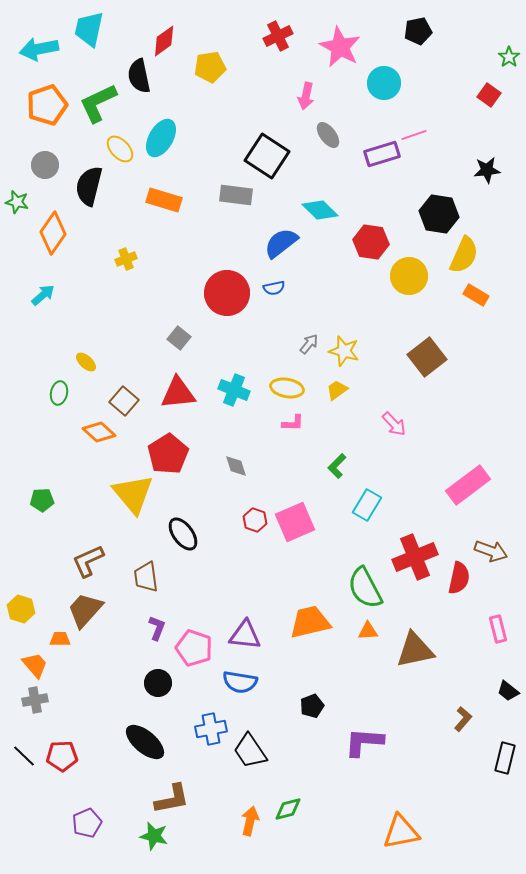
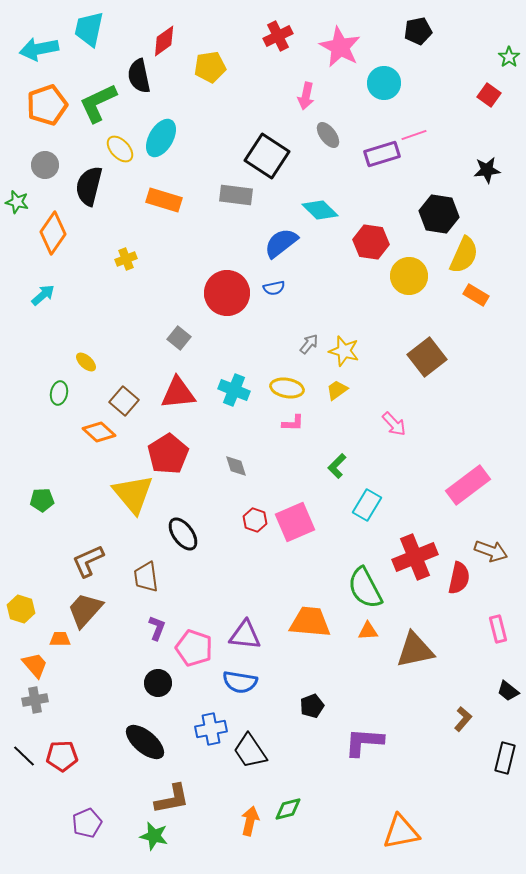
orange trapezoid at (310, 622): rotated 18 degrees clockwise
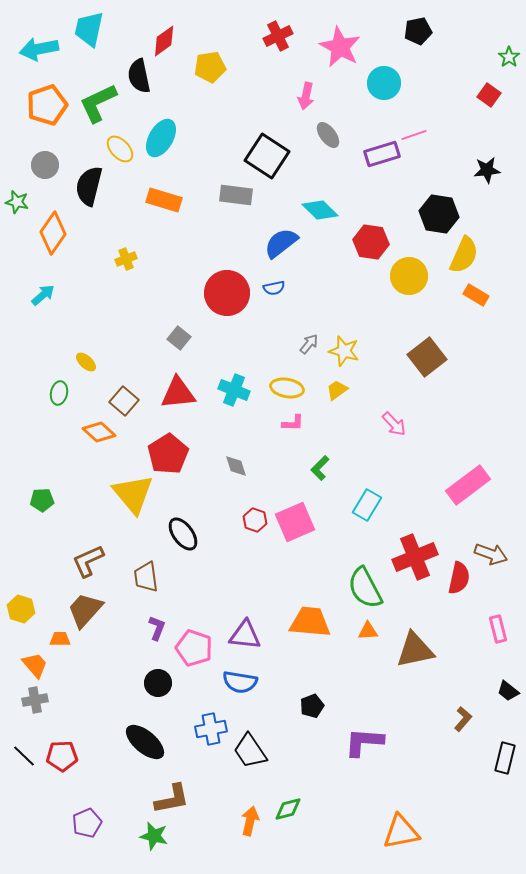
green L-shape at (337, 466): moved 17 px left, 2 px down
brown arrow at (491, 551): moved 3 px down
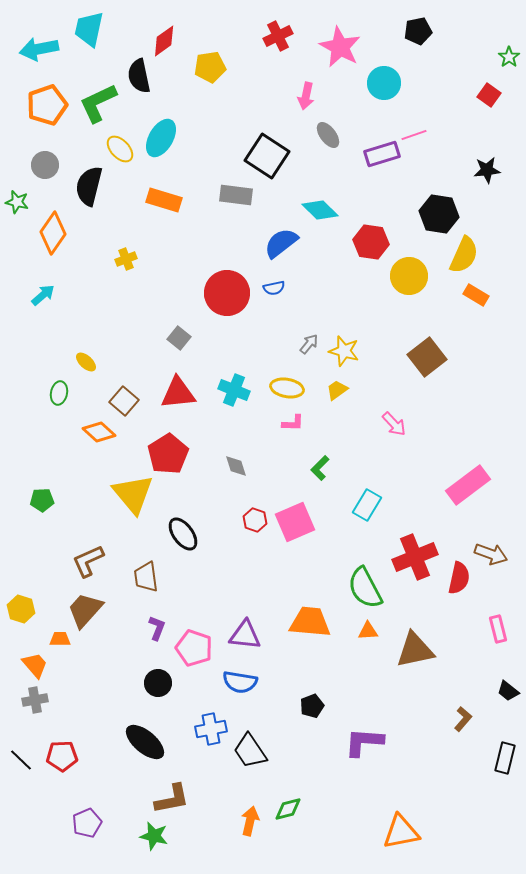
black line at (24, 756): moved 3 px left, 4 px down
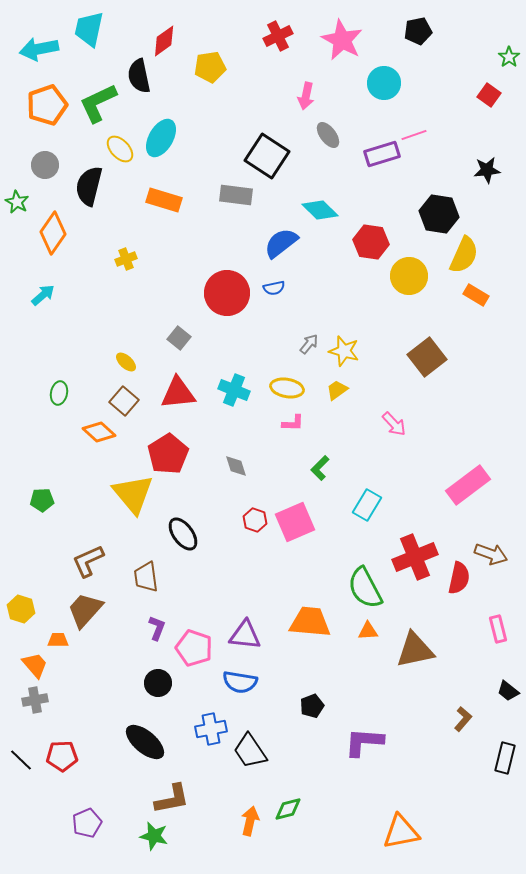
pink star at (340, 47): moved 2 px right, 7 px up
green star at (17, 202): rotated 15 degrees clockwise
yellow ellipse at (86, 362): moved 40 px right
orange trapezoid at (60, 639): moved 2 px left, 1 px down
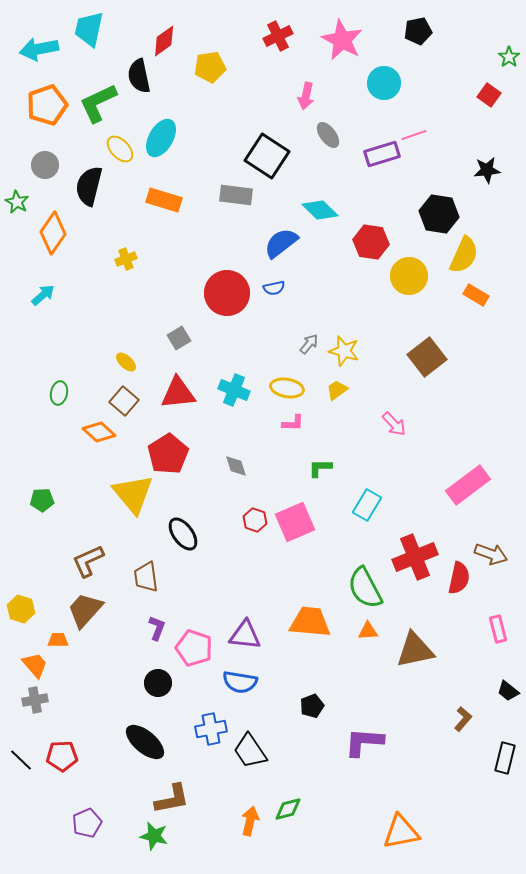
gray square at (179, 338): rotated 20 degrees clockwise
green L-shape at (320, 468): rotated 45 degrees clockwise
